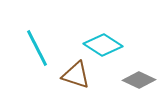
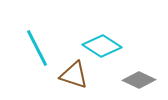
cyan diamond: moved 1 px left, 1 px down
brown triangle: moved 2 px left
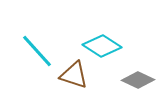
cyan line: moved 3 px down; rotated 15 degrees counterclockwise
gray diamond: moved 1 px left
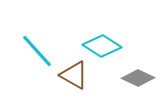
brown triangle: rotated 12 degrees clockwise
gray diamond: moved 2 px up
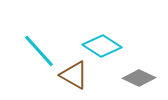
cyan line: moved 2 px right
gray diamond: moved 1 px right
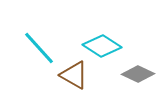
cyan line: moved 3 px up
gray diamond: moved 1 px left, 4 px up
